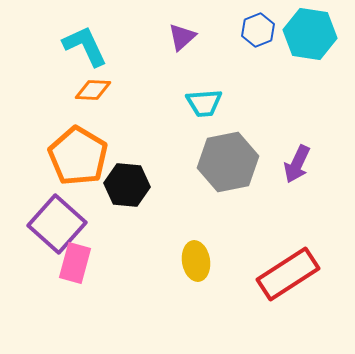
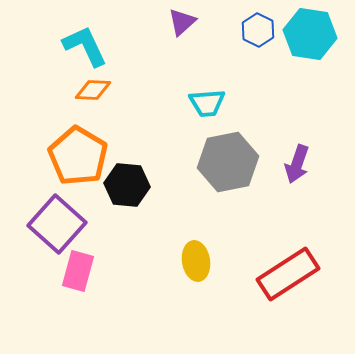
blue hexagon: rotated 12 degrees counterclockwise
purple triangle: moved 15 px up
cyan trapezoid: moved 3 px right
purple arrow: rotated 6 degrees counterclockwise
pink rectangle: moved 3 px right, 8 px down
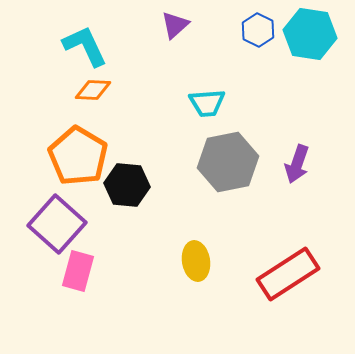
purple triangle: moved 7 px left, 3 px down
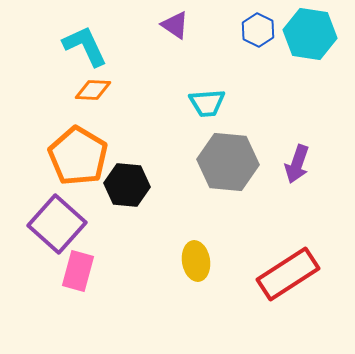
purple triangle: rotated 44 degrees counterclockwise
gray hexagon: rotated 16 degrees clockwise
